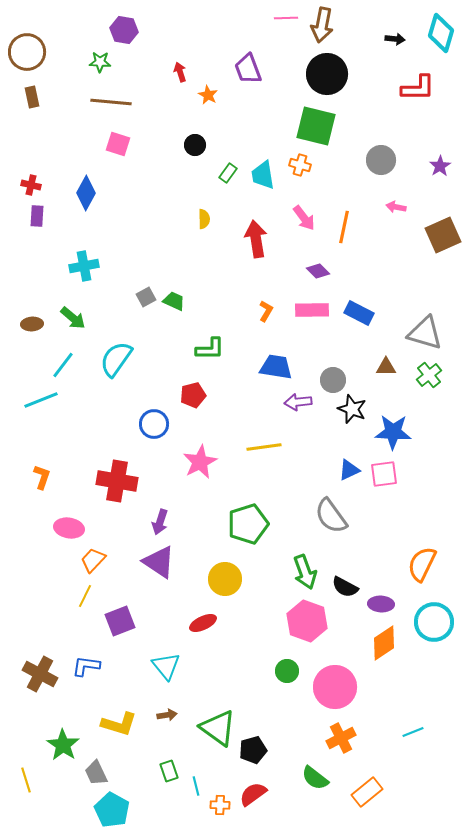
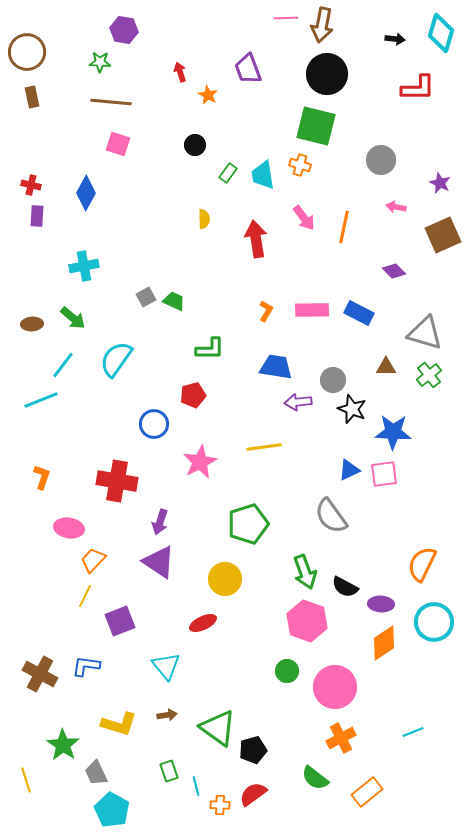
purple star at (440, 166): moved 17 px down; rotated 15 degrees counterclockwise
purple diamond at (318, 271): moved 76 px right
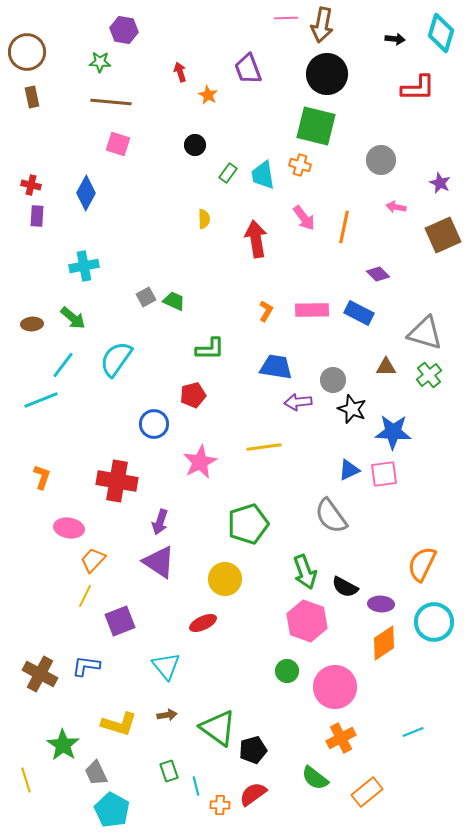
purple diamond at (394, 271): moved 16 px left, 3 px down
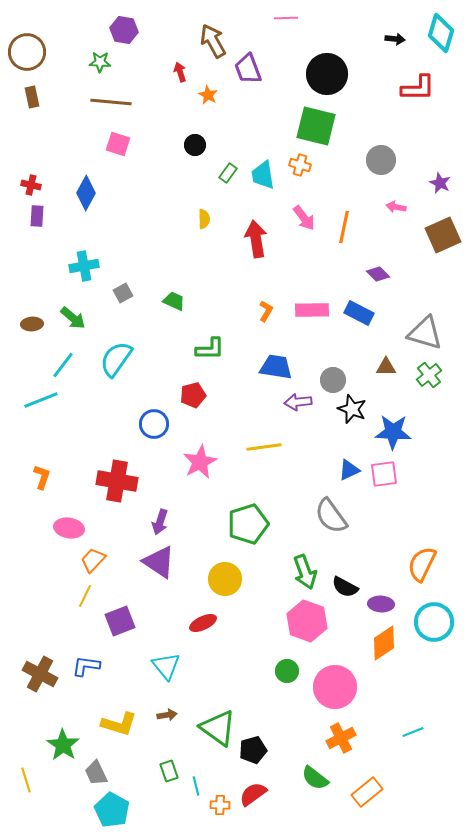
brown arrow at (322, 25): moved 109 px left, 16 px down; rotated 140 degrees clockwise
gray square at (146, 297): moved 23 px left, 4 px up
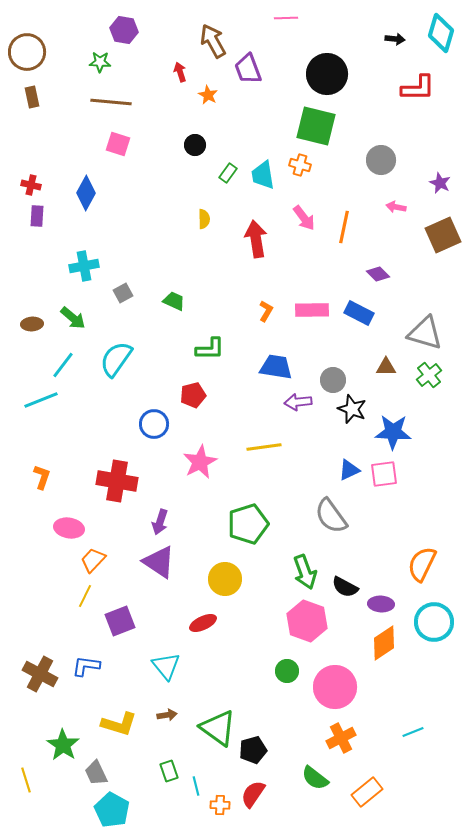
red semicircle at (253, 794): rotated 20 degrees counterclockwise
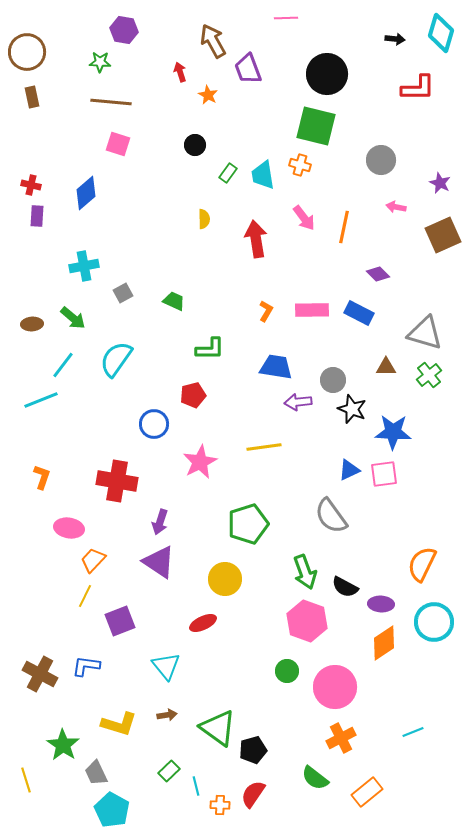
blue diamond at (86, 193): rotated 20 degrees clockwise
green rectangle at (169, 771): rotated 65 degrees clockwise
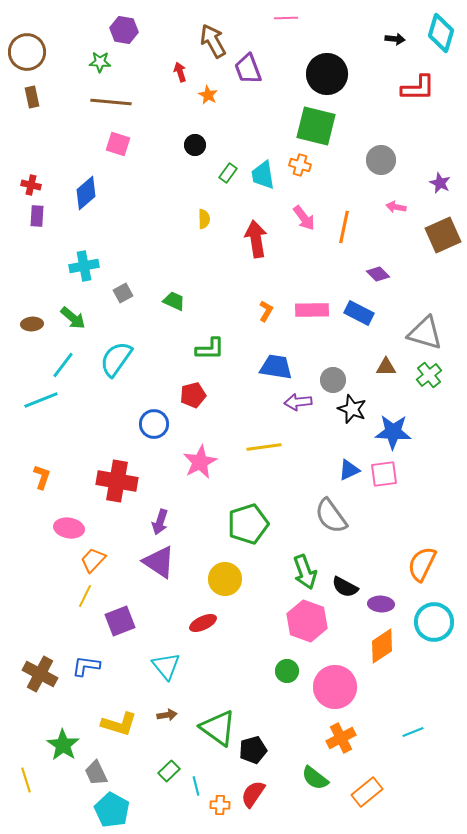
orange diamond at (384, 643): moved 2 px left, 3 px down
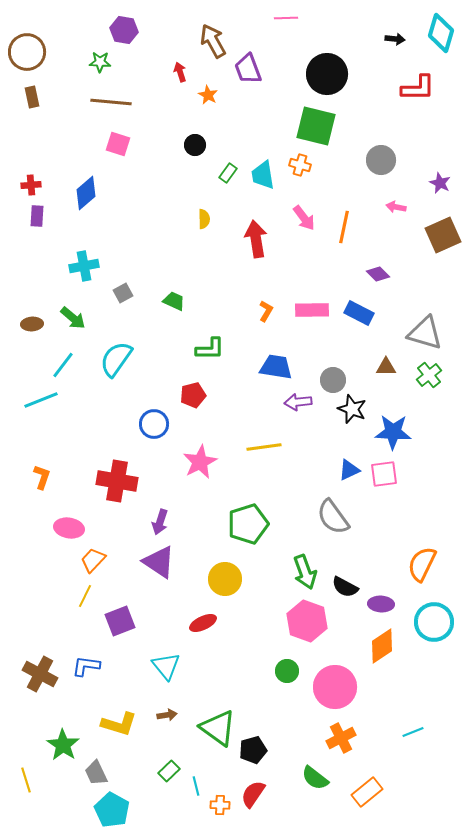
red cross at (31, 185): rotated 18 degrees counterclockwise
gray semicircle at (331, 516): moved 2 px right, 1 px down
